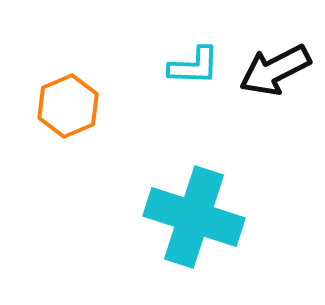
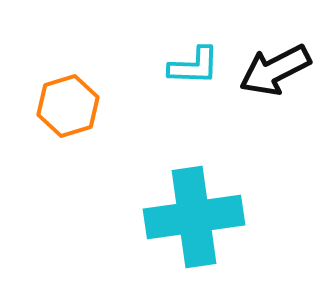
orange hexagon: rotated 6 degrees clockwise
cyan cross: rotated 26 degrees counterclockwise
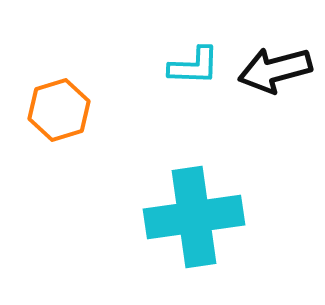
black arrow: rotated 12 degrees clockwise
orange hexagon: moved 9 px left, 4 px down
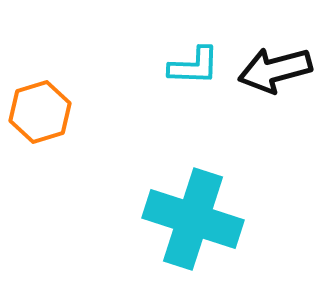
orange hexagon: moved 19 px left, 2 px down
cyan cross: moved 1 px left, 2 px down; rotated 26 degrees clockwise
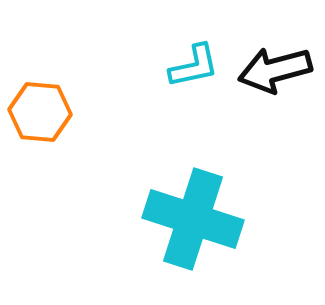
cyan L-shape: rotated 14 degrees counterclockwise
orange hexagon: rotated 22 degrees clockwise
